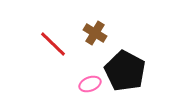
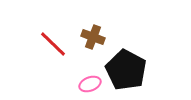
brown cross: moved 2 px left, 4 px down; rotated 10 degrees counterclockwise
black pentagon: moved 1 px right, 1 px up
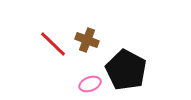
brown cross: moved 6 px left, 3 px down
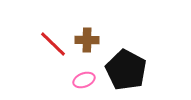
brown cross: rotated 20 degrees counterclockwise
pink ellipse: moved 6 px left, 4 px up
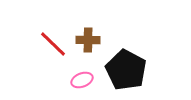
brown cross: moved 1 px right
pink ellipse: moved 2 px left
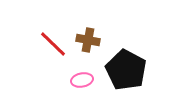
brown cross: rotated 10 degrees clockwise
pink ellipse: rotated 10 degrees clockwise
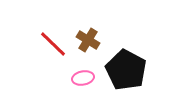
brown cross: rotated 20 degrees clockwise
pink ellipse: moved 1 px right, 2 px up
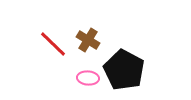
black pentagon: moved 2 px left
pink ellipse: moved 5 px right; rotated 15 degrees clockwise
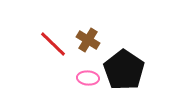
black pentagon: rotated 6 degrees clockwise
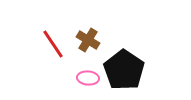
red line: rotated 12 degrees clockwise
